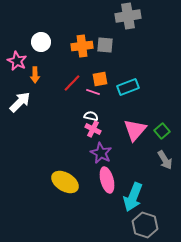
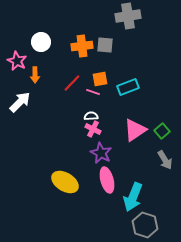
white semicircle: rotated 16 degrees counterclockwise
pink triangle: rotated 15 degrees clockwise
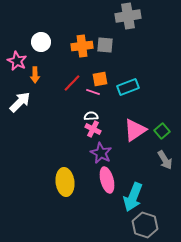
yellow ellipse: rotated 52 degrees clockwise
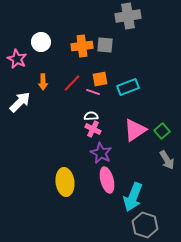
pink star: moved 2 px up
orange arrow: moved 8 px right, 7 px down
gray arrow: moved 2 px right
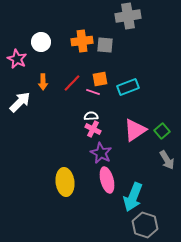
orange cross: moved 5 px up
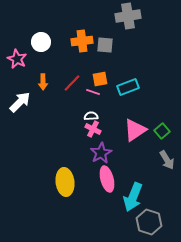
purple star: rotated 15 degrees clockwise
pink ellipse: moved 1 px up
gray hexagon: moved 4 px right, 3 px up
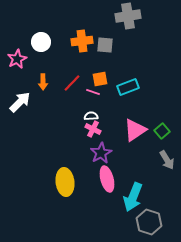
pink star: rotated 18 degrees clockwise
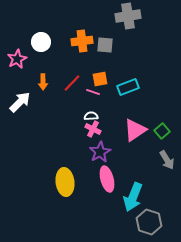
purple star: moved 1 px left, 1 px up
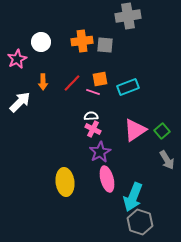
gray hexagon: moved 9 px left
